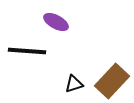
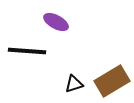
brown rectangle: rotated 16 degrees clockwise
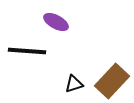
brown rectangle: rotated 16 degrees counterclockwise
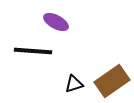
black line: moved 6 px right
brown rectangle: rotated 12 degrees clockwise
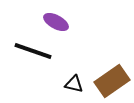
black line: rotated 15 degrees clockwise
black triangle: rotated 30 degrees clockwise
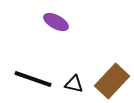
black line: moved 28 px down
brown rectangle: rotated 12 degrees counterclockwise
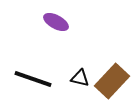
black triangle: moved 6 px right, 6 px up
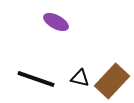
black line: moved 3 px right
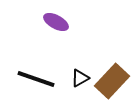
black triangle: rotated 42 degrees counterclockwise
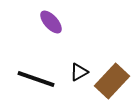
purple ellipse: moved 5 px left; rotated 20 degrees clockwise
black triangle: moved 1 px left, 6 px up
